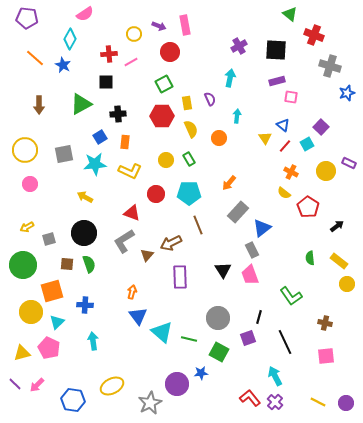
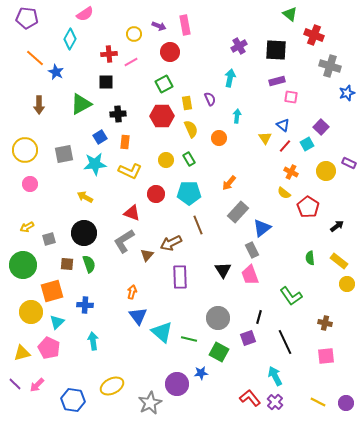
blue star at (63, 65): moved 7 px left, 7 px down
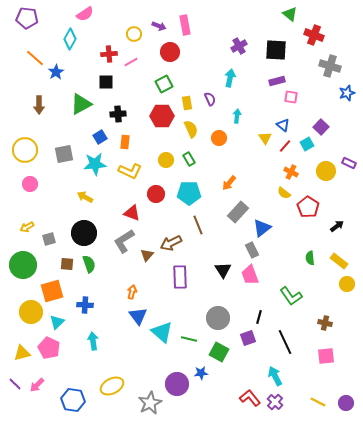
blue star at (56, 72): rotated 14 degrees clockwise
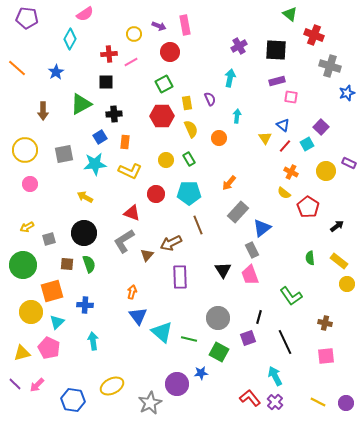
orange line at (35, 58): moved 18 px left, 10 px down
brown arrow at (39, 105): moved 4 px right, 6 px down
black cross at (118, 114): moved 4 px left
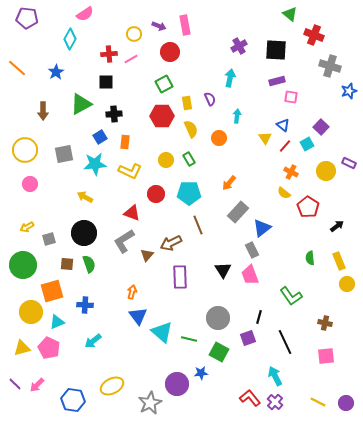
pink line at (131, 62): moved 3 px up
blue star at (347, 93): moved 2 px right, 2 px up
yellow rectangle at (339, 261): rotated 30 degrees clockwise
cyan triangle at (57, 322): rotated 21 degrees clockwise
cyan arrow at (93, 341): rotated 120 degrees counterclockwise
yellow triangle at (22, 353): moved 5 px up
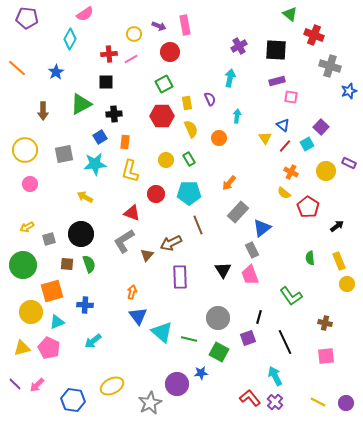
yellow L-shape at (130, 171): rotated 80 degrees clockwise
black circle at (84, 233): moved 3 px left, 1 px down
